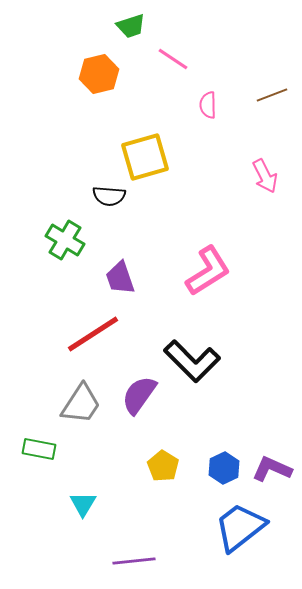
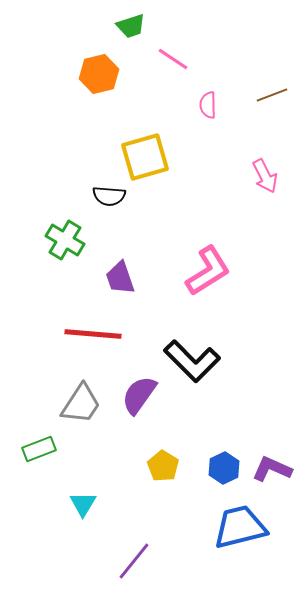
red line: rotated 38 degrees clockwise
green rectangle: rotated 32 degrees counterclockwise
blue trapezoid: rotated 24 degrees clockwise
purple line: rotated 45 degrees counterclockwise
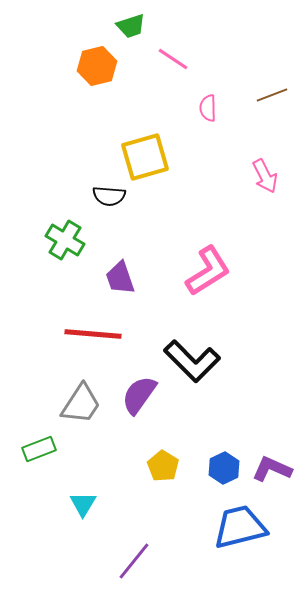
orange hexagon: moved 2 px left, 8 px up
pink semicircle: moved 3 px down
